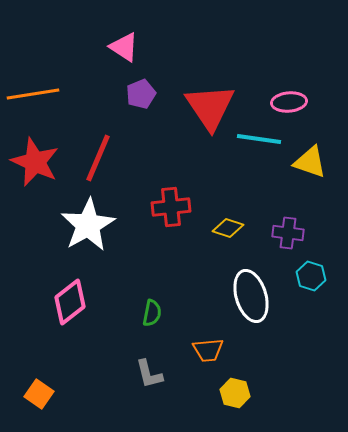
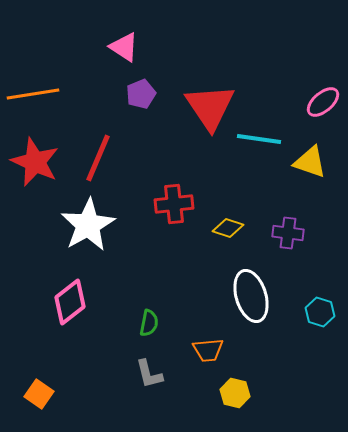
pink ellipse: moved 34 px right; rotated 36 degrees counterclockwise
red cross: moved 3 px right, 3 px up
cyan hexagon: moved 9 px right, 36 px down
green semicircle: moved 3 px left, 10 px down
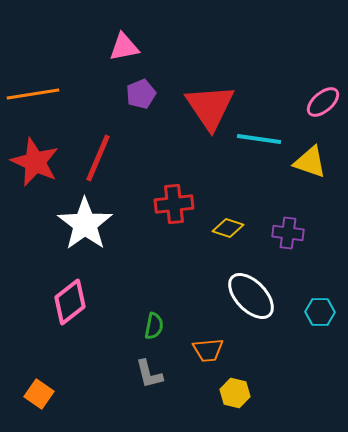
pink triangle: rotated 44 degrees counterclockwise
white star: moved 3 px left, 1 px up; rotated 6 degrees counterclockwise
white ellipse: rotated 27 degrees counterclockwise
cyan hexagon: rotated 16 degrees counterclockwise
green semicircle: moved 5 px right, 3 px down
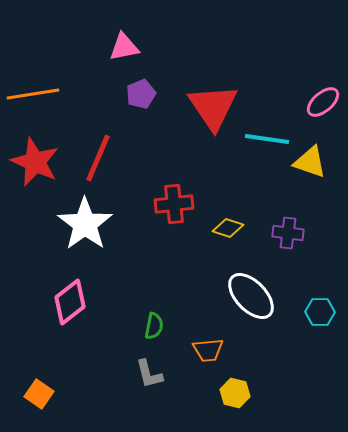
red triangle: moved 3 px right
cyan line: moved 8 px right
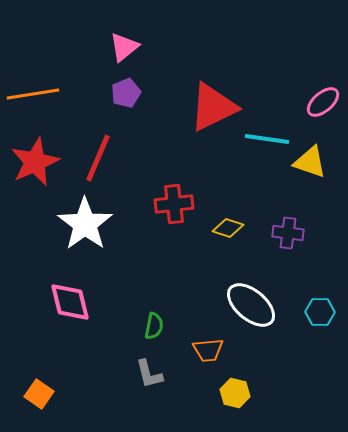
pink triangle: rotated 28 degrees counterclockwise
purple pentagon: moved 15 px left, 1 px up
red triangle: rotated 38 degrees clockwise
red star: rotated 24 degrees clockwise
white ellipse: moved 9 px down; rotated 6 degrees counterclockwise
pink diamond: rotated 66 degrees counterclockwise
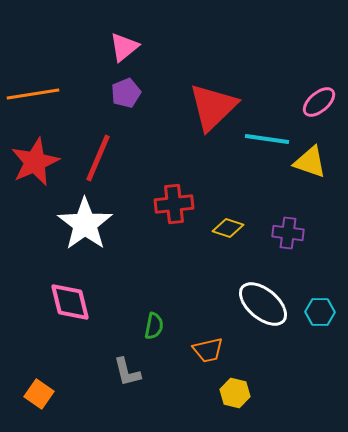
pink ellipse: moved 4 px left
red triangle: rotated 18 degrees counterclockwise
white ellipse: moved 12 px right, 1 px up
orange trapezoid: rotated 8 degrees counterclockwise
gray L-shape: moved 22 px left, 2 px up
